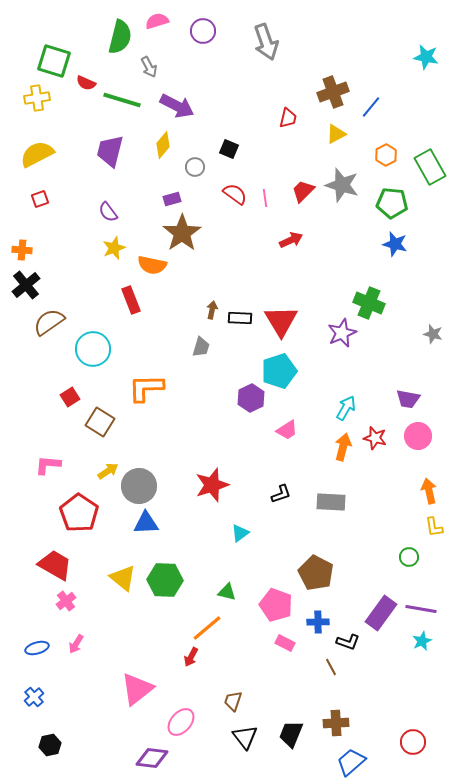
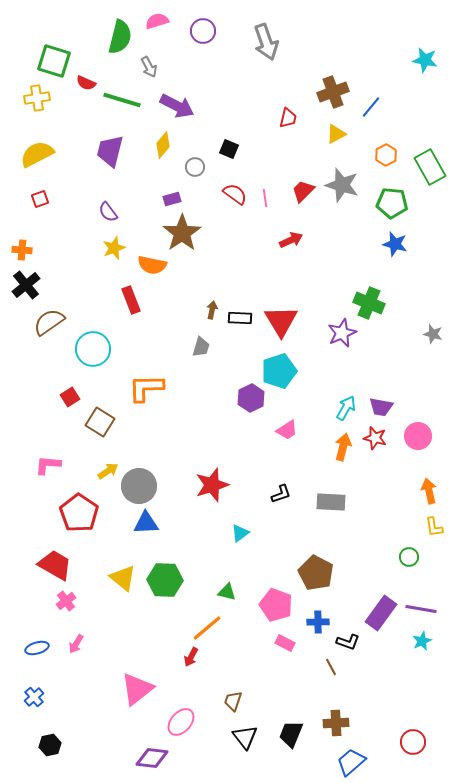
cyan star at (426, 57): moved 1 px left, 3 px down
purple trapezoid at (408, 399): moved 27 px left, 8 px down
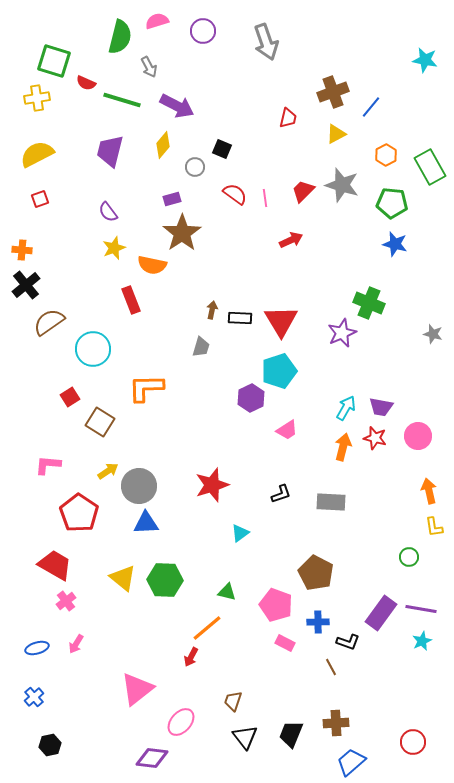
black square at (229, 149): moved 7 px left
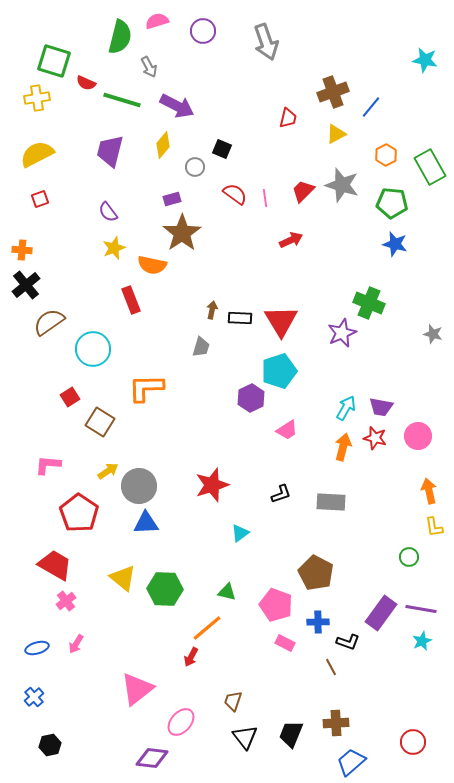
green hexagon at (165, 580): moved 9 px down
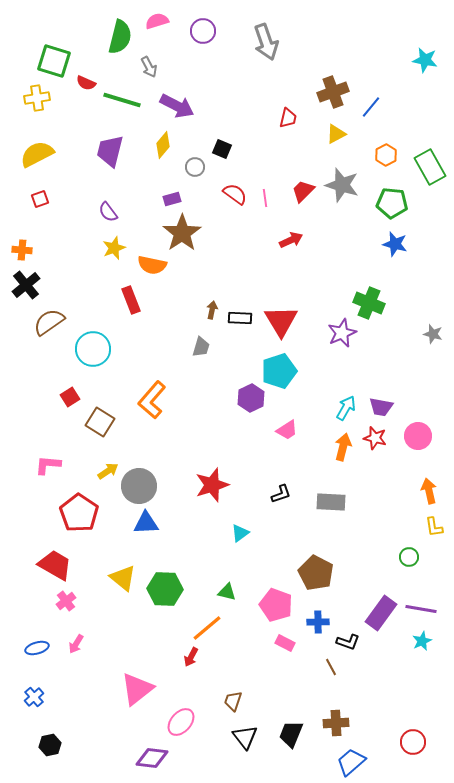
orange L-shape at (146, 388): moved 6 px right, 12 px down; rotated 48 degrees counterclockwise
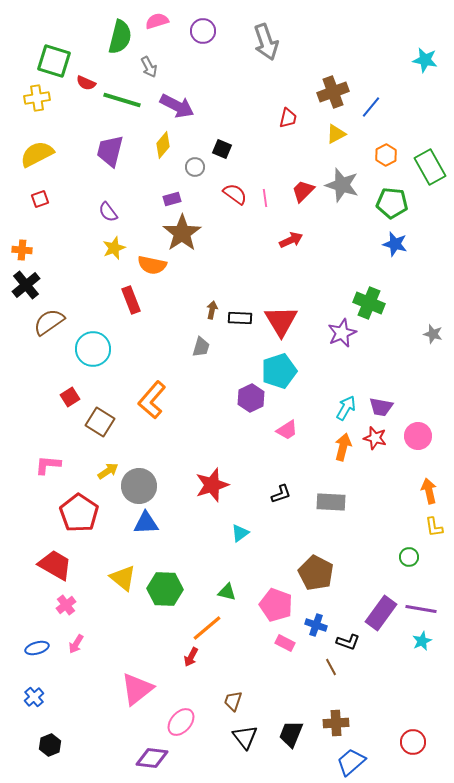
pink cross at (66, 601): moved 4 px down
blue cross at (318, 622): moved 2 px left, 3 px down; rotated 20 degrees clockwise
black hexagon at (50, 745): rotated 10 degrees counterclockwise
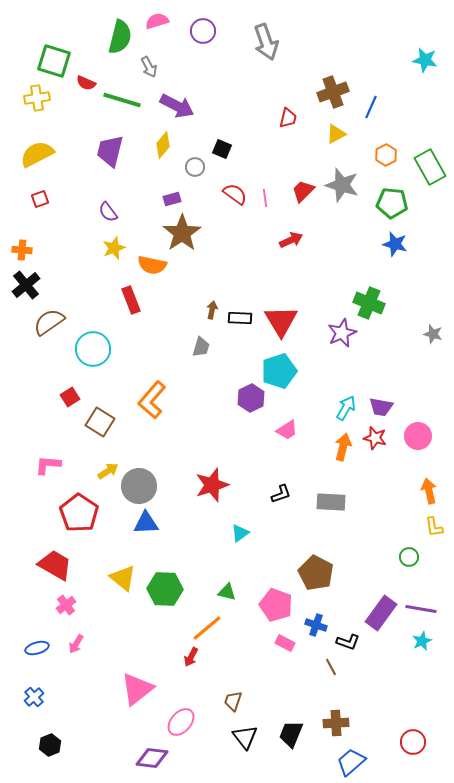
blue line at (371, 107): rotated 15 degrees counterclockwise
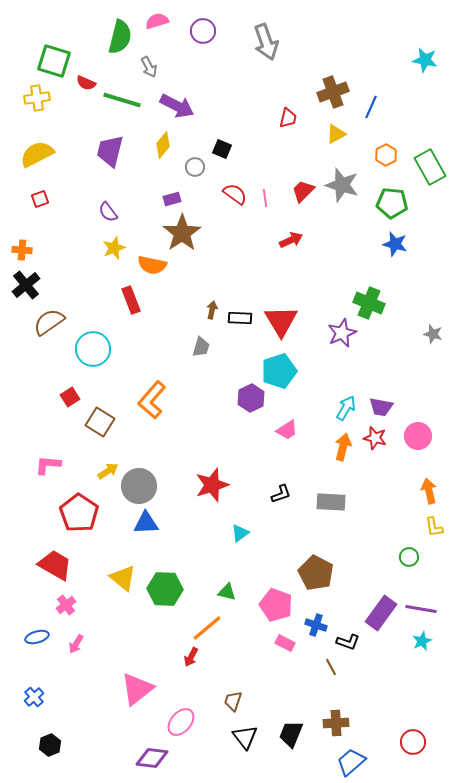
blue ellipse at (37, 648): moved 11 px up
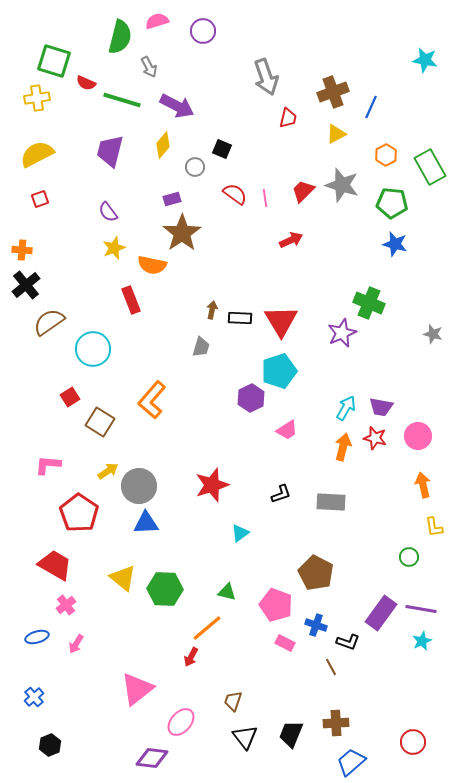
gray arrow at (266, 42): moved 35 px down
orange arrow at (429, 491): moved 6 px left, 6 px up
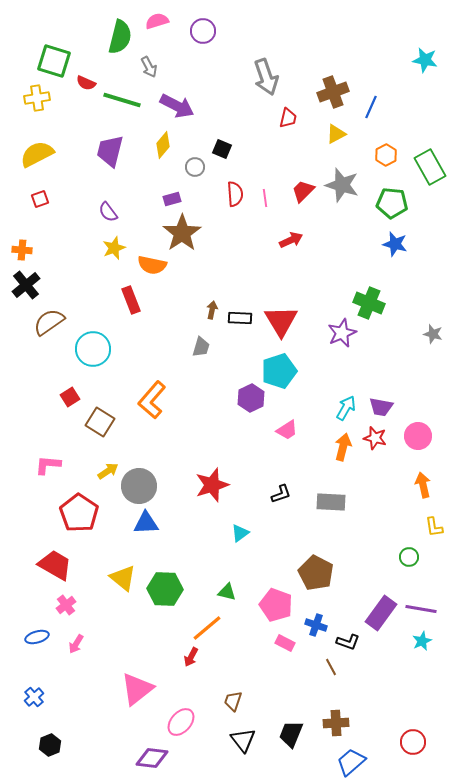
red semicircle at (235, 194): rotated 50 degrees clockwise
black triangle at (245, 737): moved 2 px left, 3 px down
